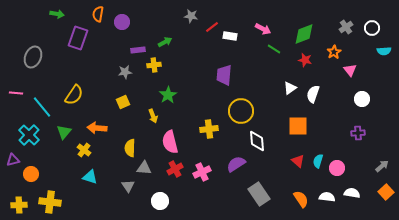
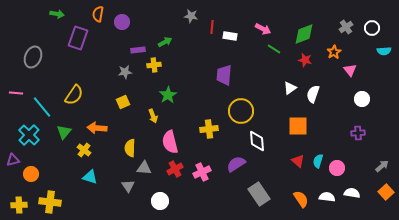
red line at (212, 27): rotated 48 degrees counterclockwise
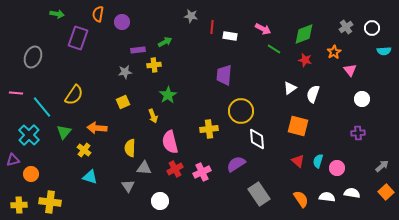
orange square at (298, 126): rotated 15 degrees clockwise
white diamond at (257, 141): moved 2 px up
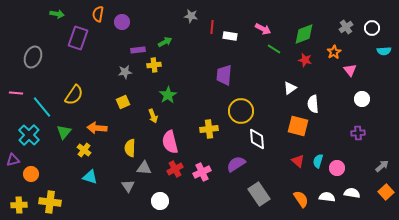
white semicircle at (313, 94): moved 10 px down; rotated 24 degrees counterclockwise
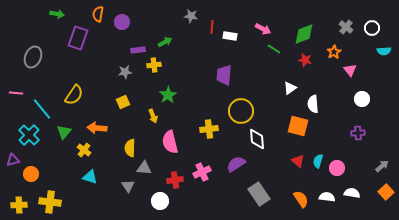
gray cross at (346, 27): rotated 16 degrees counterclockwise
cyan line at (42, 107): moved 2 px down
red cross at (175, 169): moved 11 px down; rotated 21 degrees clockwise
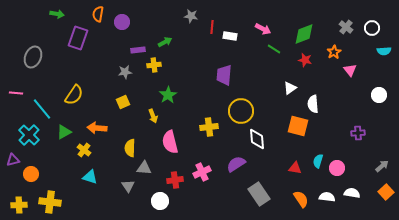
white circle at (362, 99): moved 17 px right, 4 px up
yellow cross at (209, 129): moved 2 px up
green triangle at (64, 132): rotated 21 degrees clockwise
red triangle at (298, 161): moved 3 px left, 7 px down; rotated 32 degrees counterclockwise
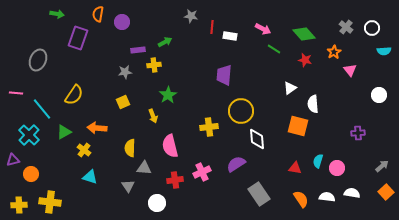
green diamond at (304, 34): rotated 70 degrees clockwise
gray ellipse at (33, 57): moved 5 px right, 3 px down
pink semicircle at (170, 142): moved 4 px down
white circle at (160, 201): moved 3 px left, 2 px down
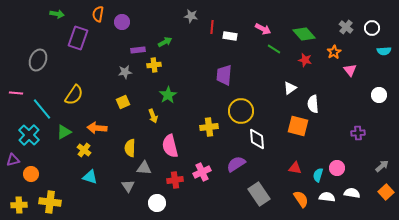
cyan semicircle at (318, 161): moved 14 px down
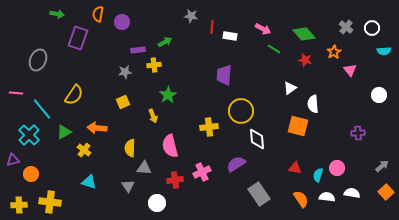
cyan triangle at (90, 177): moved 1 px left, 5 px down
